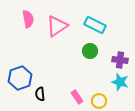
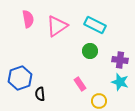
pink rectangle: moved 3 px right, 13 px up
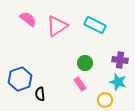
pink semicircle: rotated 42 degrees counterclockwise
green circle: moved 5 px left, 12 px down
blue hexagon: moved 1 px down
cyan star: moved 2 px left
yellow circle: moved 6 px right, 1 px up
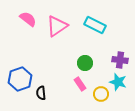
black semicircle: moved 1 px right, 1 px up
yellow circle: moved 4 px left, 6 px up
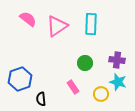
cyan rectangle: moved 4 px left, 1 px up; rotated 65 degrees clockwise
purple cross: moved 3 px left
pink rectangle: moved 7 px left, 3 px down
black semicircle: moved 6 px down
